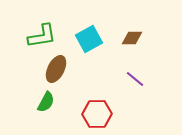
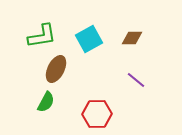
purple line: moved 1 px right, 1 px down
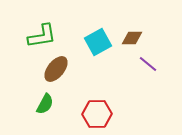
cyan square: moved 9 px right, 3 px down
brown ellipse: rotated 12 degrees clockwise
purple line: moved 12 px right, 16 px up
green semicircle: moved 1 px left, 2 px down
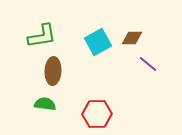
brown ellipse: moved 3 px left, 2 px down; rotated 36 degrees counterclockwise
green semicircle: rotated 110 degrees counterclockwise
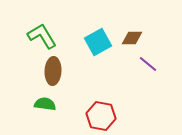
green L-shape: rotated 112 degrees counterclockwise
red hexagon: moved 4 px right, 2 px down; rotated 12 degrees clockwise
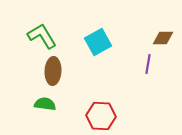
brown diamond: moved 31 px right
purple line: rotated 60 degrees clockwise
red hexagon: rotated 8 degrees counterclockwise
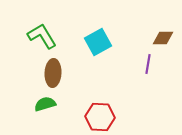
brown ellipse: moved 2 px down
green semicircle: rotated 25 degrees counterclockwise
red hexagon: moved 1 px left, 1 px down
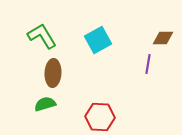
cyan square: moved 2 px up
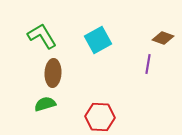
brown diamond: rotated 20 degrees clockwise
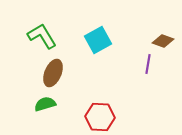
brown diamond: moved 3 px down
brown ellipse: rotated 20 degrees clockwise
